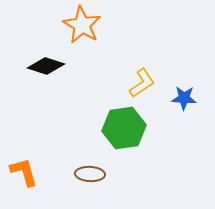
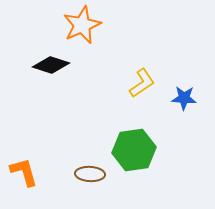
orange star: rotated 18 degrees clockwise
black diamond: moved 5 px right, 1 px up
green hexagon: moved 10 px right, 22 px down
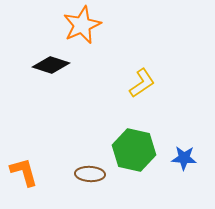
blue star: moved 60 px down
green hexagon: rotated 21 degrees clockwise
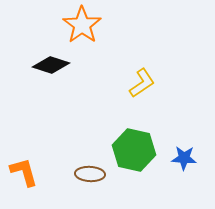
orange star: rotated 12 degrees counterclockwise
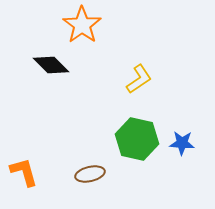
black diamond: rotated 27 degrees clockwise
yellow L-shape: moved 3 px left, 4 px up
green hexagon: moved 3 px right, 11 px up
blue star: moved 2 px left, 15 px up
brown ellipse: rotated 16 degrees counterclockwise
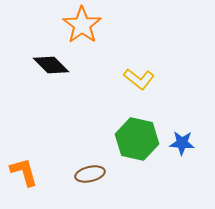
yellow L-shape: rotated 72 degrees clockwise
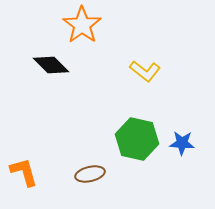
yellow L-shape: moved 6 px right, 8 px up
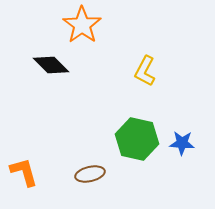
yellow L-shape: rotated 80 degrees clockwise
